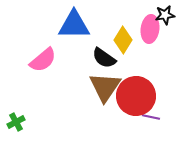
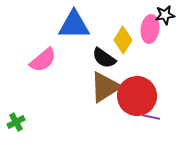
brown triangle: rotated 24 degrees clockwise
red circle: moved 1 px right
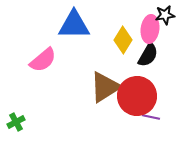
black semicircle: moved 44 px right, 3 px up; rotated 95 degrees counterclockwise
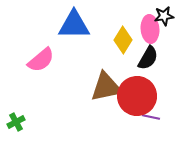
black star: moved 1 px left, 1 px down
pink ellipse: rotated 12 degrees counterclockwise
black semicircle: moved 3 px down
pink semicircle: moved 2 px left
brown triangle: moved 1 px right; rotated 20 degrees clockwise
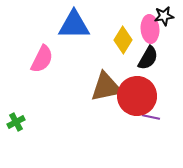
pink semicircle: moved 1 px right, 1 px up; rotated 24 degrees counterclockwise
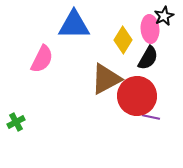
black star: rotated 18 degrees counterclockwise
brown triangle: moved 8 px up; rotated 16 degrees counterclockwise
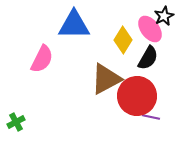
pink ellipse: rotated 32 degrees counterclockwise
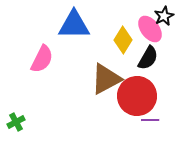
purple line: moved 1 px left, 3 px down; rotated 12 degrees counterclockwise
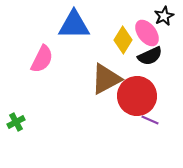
pink ellipse: moved 3 px left, 4 px down
black semicircle: moved 2 px right, 2 px up; rotated 35 degrees clockwise
purple line: rotated 24 degrees clockwise
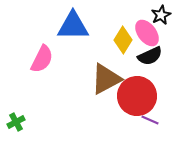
black star: moved 3 px left, 1 px up
blue triangle: moved 1 px left, 1 px down
